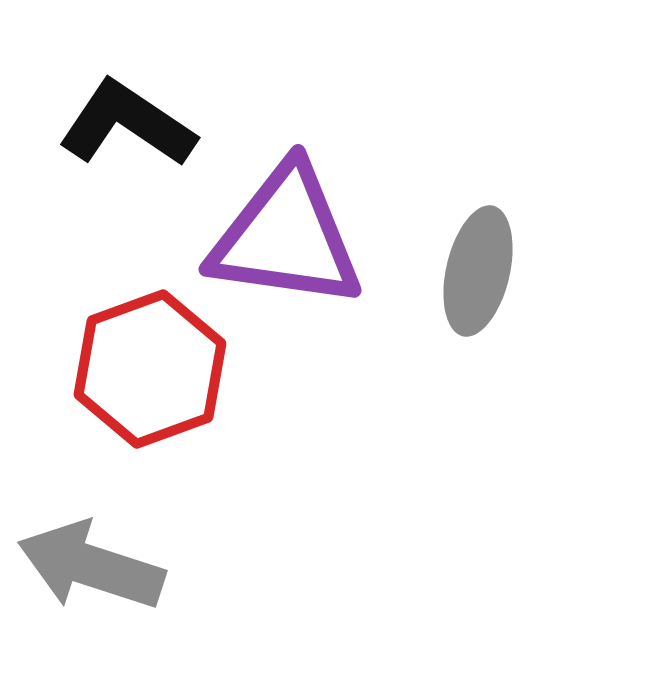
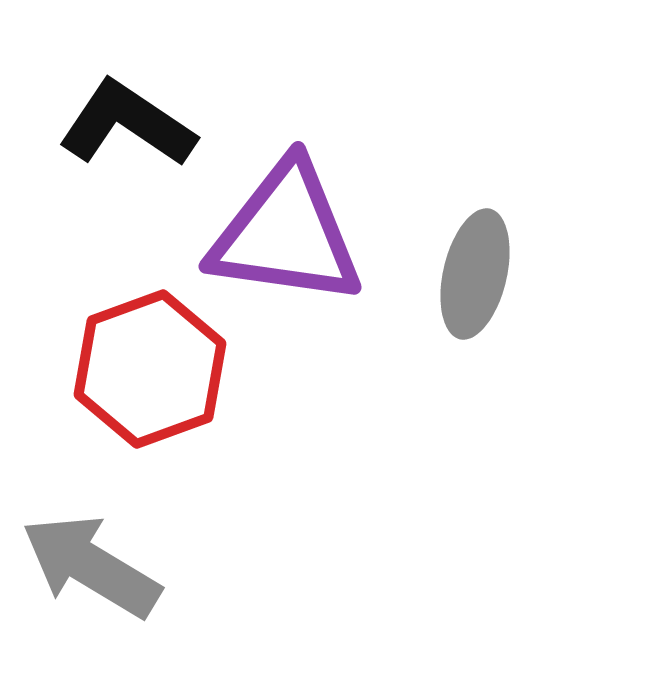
purple triangle: moved 3 px up
gray ellipse: moved 3 px left, 3 px down
gray arrow: rotated 13 degrees clockwise
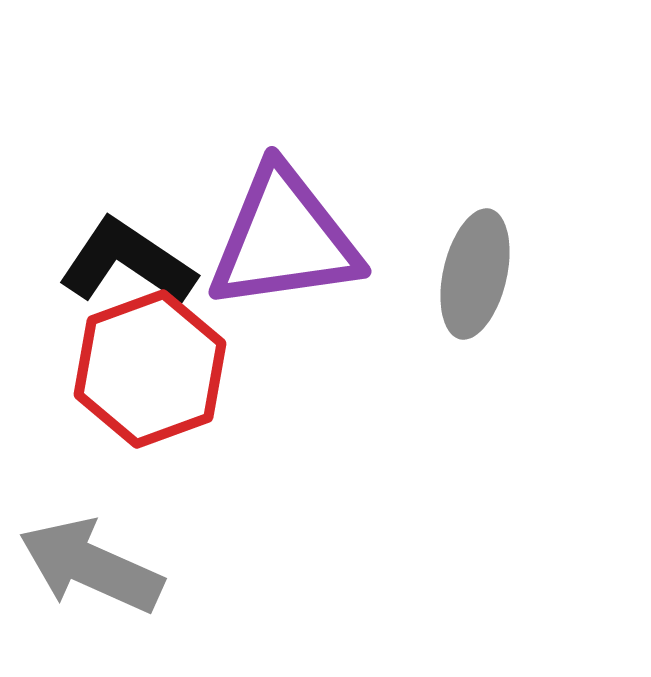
black L-shape: moved 138 px down
purple triangle: moved 2 px left, 5 px down; rotated 16 degrees counterclockwise
gray arrow: rotated 7 degrees counterclockwise
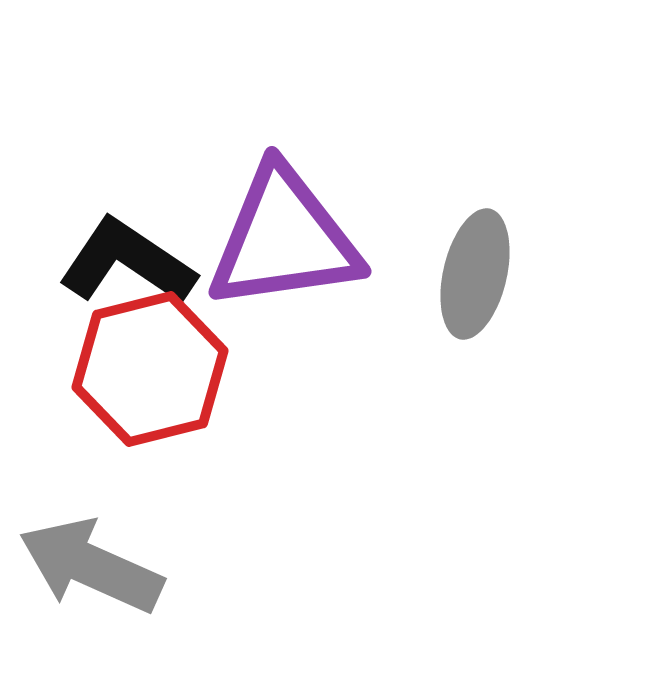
red hexagon: rotated 6 degrees clockwise
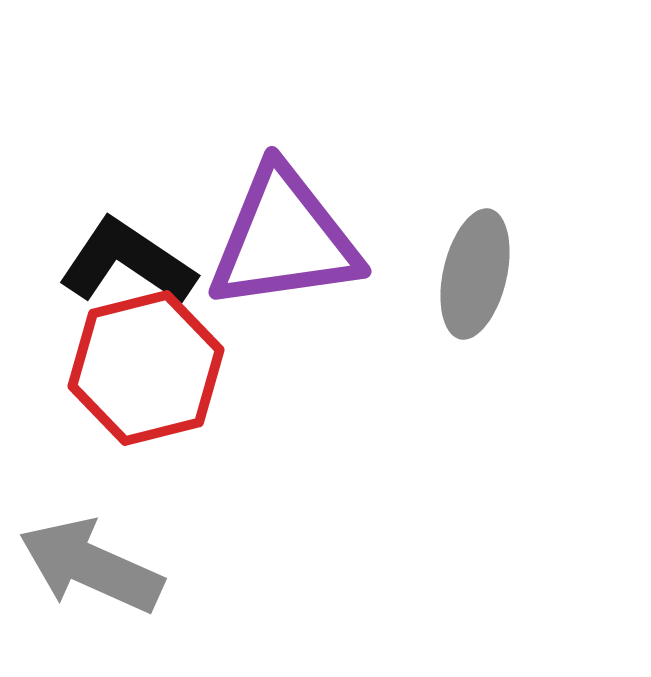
red hexagon: moved 4 px left, 1 px up
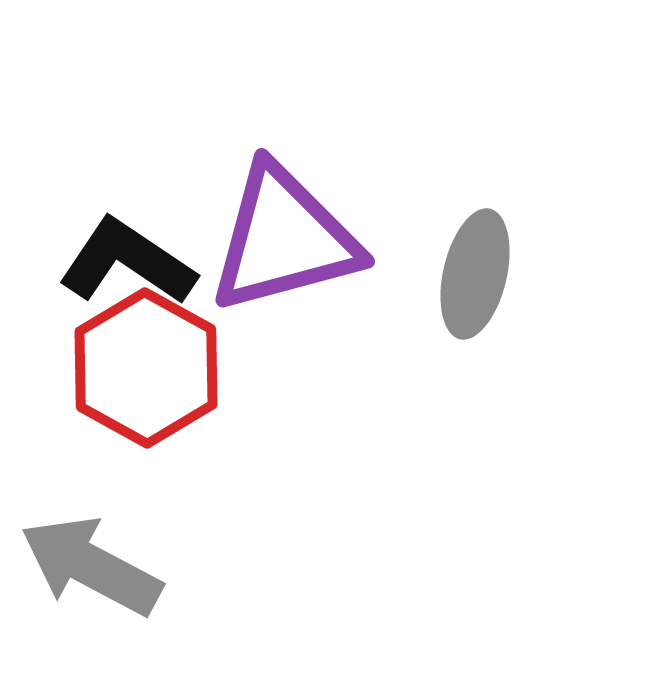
purple triangle: rotated 7 degrees counterclockwise
red hexagon: rotated 17 degrees counterclockwise
gray arrow: rotated 4 degrees clockwise
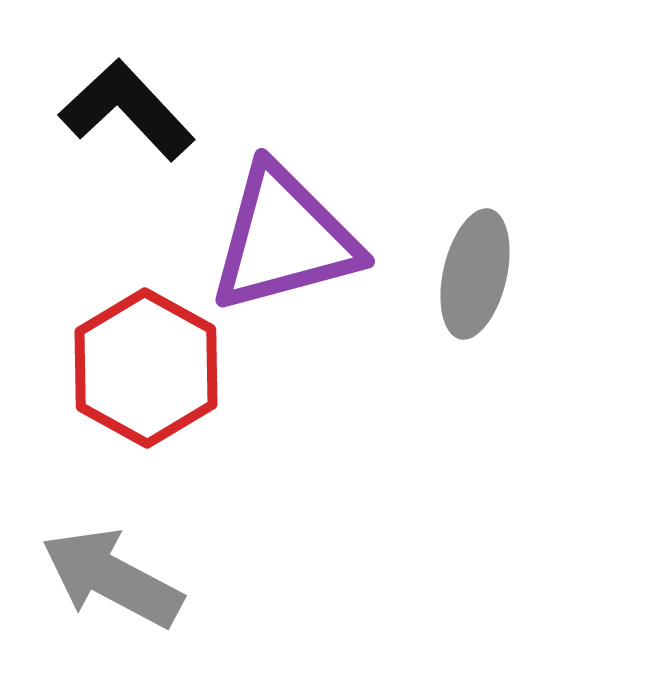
black L-shape: moved 152 px up; rotated 13 degrees clockwise
gray arrow: moved 21 px right, 12 px down
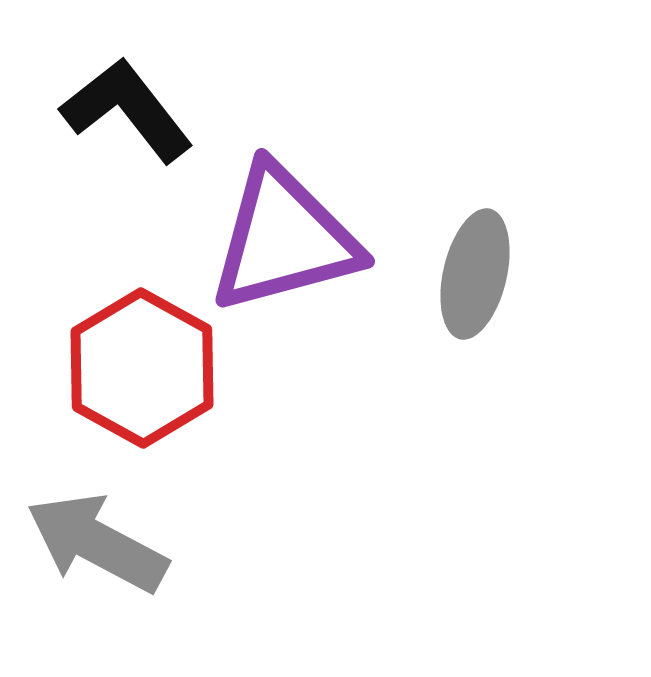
black L-shape: rotated 5 degrees clockwise
red hexagon: moved 4 px left
gray arrow: moved 15 px left, 35 px up
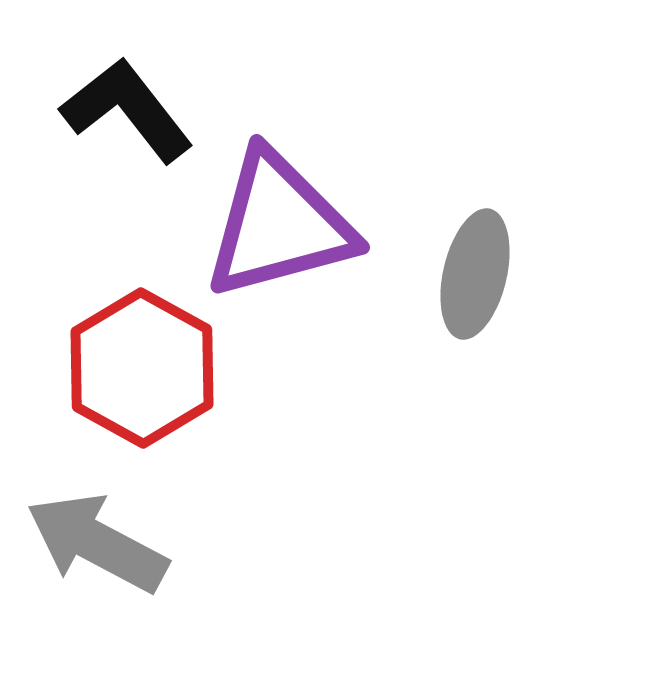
purple triangle: moved 5 px left, 14 px up
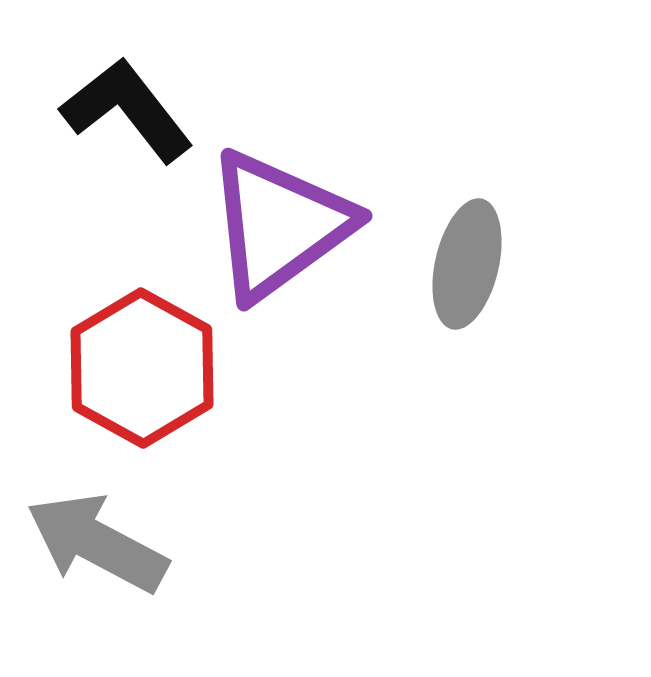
purple triangle: rotated 21 degrees counterclockwise
gray ellipse: moved 8 px left, 10 px up
